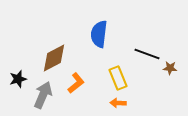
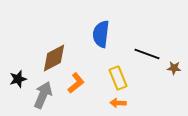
blue semicircle: moved 2 px right
brown star: moved 4 px right
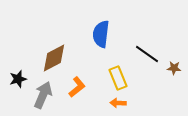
black line: rotated 15 degrees clockwise
orange L-shape: moved 1 px right, 4 px down
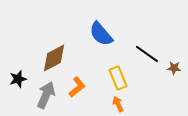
blue semicircle: rotated 48 degrees counterclockwise
gray arrow: moved 3 px right
orange arrow: moved 1 px down; rotated 63 degrees clockwise
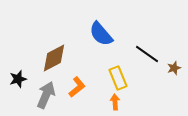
brown star: rotated 24 degrees counterclockwise
orange arrow: moved 3 px left, 2 px up; rotated 21 degrees clockwise
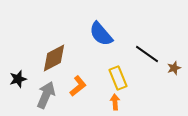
orange L-shape: moved 1 px right, 1 px up
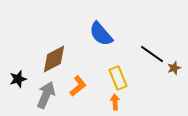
black line: moved 5 px right
brown diamond: moved 1 px down
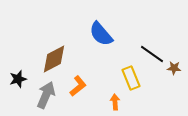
brown star: rotated 24 degrees clockwise
yellow rectangle: moved 13 px right
